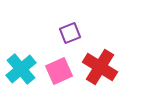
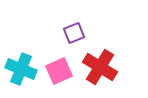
purple square: moved 4 px right
cyan cross: rotated 28 degrees counterclockwise
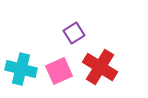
purple square: rotated 10 degrees counterclockwise
cyan cross: rotated 8 degrees counterclockwise
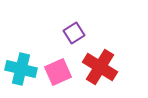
pink square: moved 1 px left, 1 px down
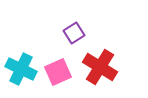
cyan cross: rotated 12 degrees clockwise
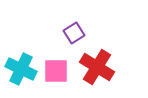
red cross: moved 3 px left
pink square: moved 2 px left, 1 px up; rotated 24 degrees clockwise
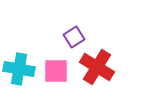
purple square: moved 4 px down
cyan cross: moved 2 px left; rotated 16 degrees counterclockwise
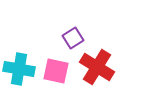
purple square: moved 1 px left, 1 px down
pink square: rotated 12 degrees clockwise
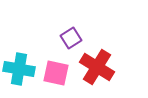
purple square: moved 2 px left
pink square: moved 2 px down
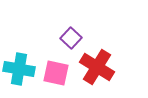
purple square: rotated 15 degrees counterclockwise
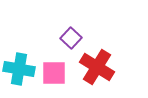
pink square: moved 2 px left; rotated 12 degrees counterclockwise
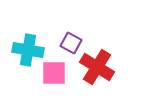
purple square: moved 5 px down; rotated 15 degrees counterclockwise
cyan cross: moved 9 px right, 19 px up
